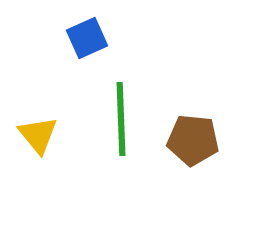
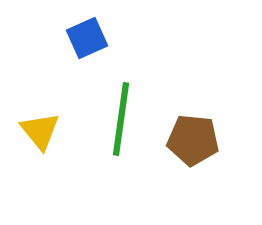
green line: rotated 10 degrees clockwise
yellow triangle: moved 2 px right, 4 px up
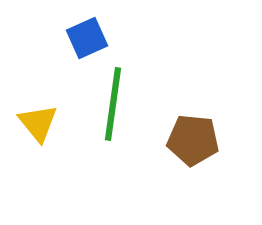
green line: moved 8 px left, 15 px up
yellow triangle: moved 2 px left, 8 px up
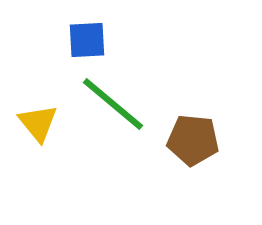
blue square: moved 2 px down; rotated 21 degrees clockwise
green line: rotated 58 degrees counterclockwise
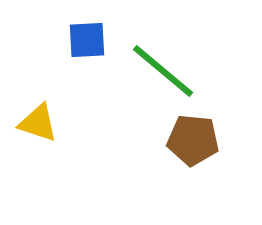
green line: moved 50 px right, 33 px up
yellow triangle: rotated 33 degrees counterclockwise
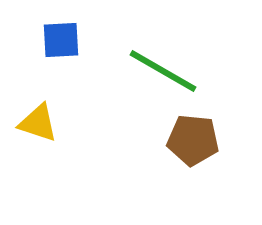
blue square: moved 26 px left
green line: rotated 10 degrees counterclockwise
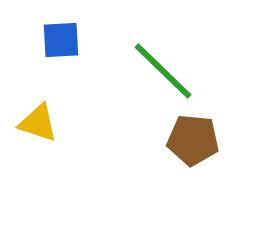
green line: rotated 14 degrees clockwise
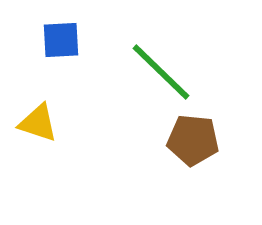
green line: moved 2 px left, 1 px down
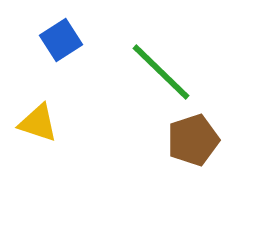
blue square: rotated 30 degrees counterclockwise
brown pentagon: rotated 24 degrees counterclockwise
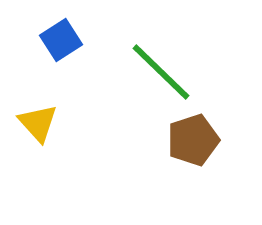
yellow triangle: rotated 30 degrees clockwise
